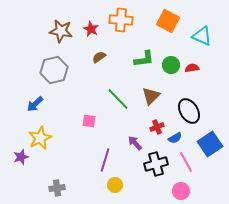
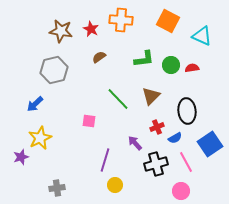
black ellipse: moved 2 px left; rotated 25 degrees clockwise
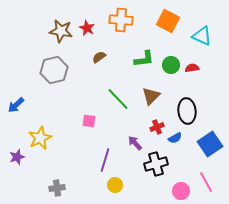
red star: moved 4 px left, 1 px up
blue arrow: moved 19 px left, 1 px down
purple star: moved 4 px left
pink line: moved 20 px right, 20 px down
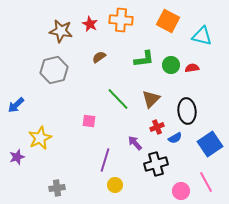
red star: moved 3 px right, 4 px up
cyan triangle: rotated 10 degrees counterclockwise
brown triangle: moved 3 px down
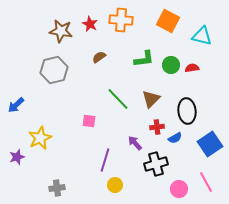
red cross: rotated 16 degrees clockwise
pink circle: moved 2 px left, 2 px up
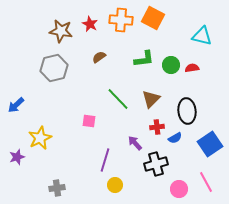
orange square: moved 15 px left, 3 px up
gray hexagon: moved 2 px up
